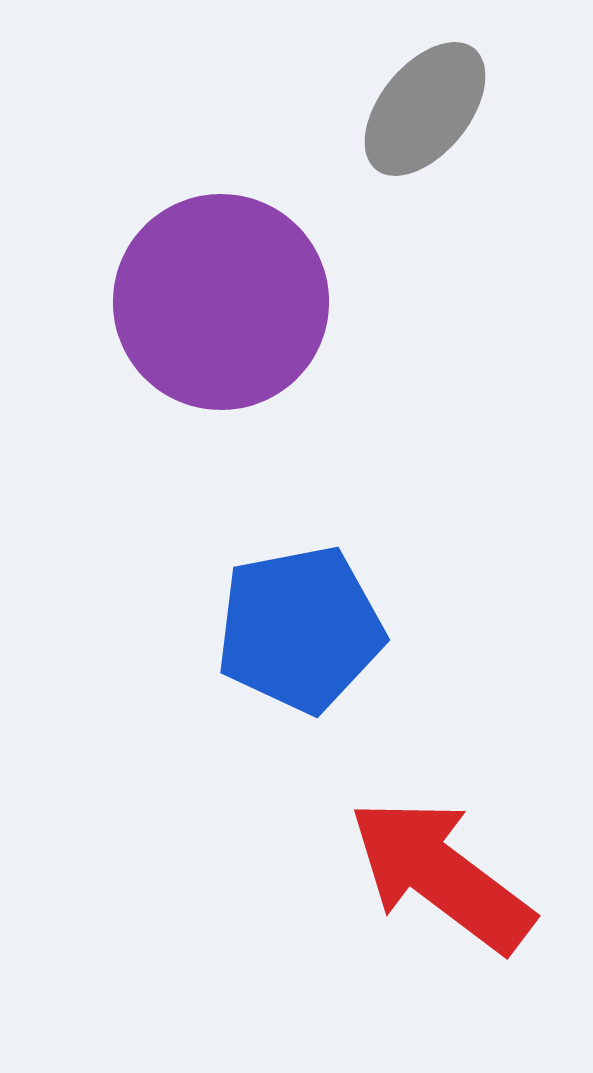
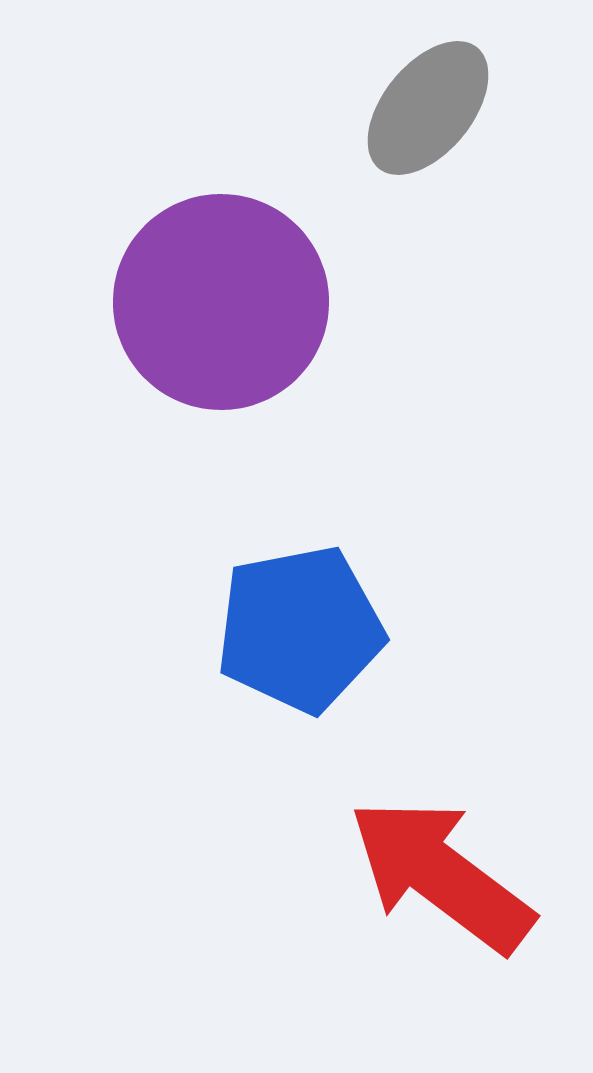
gray ellipse: moved 3 px right, 1 px up
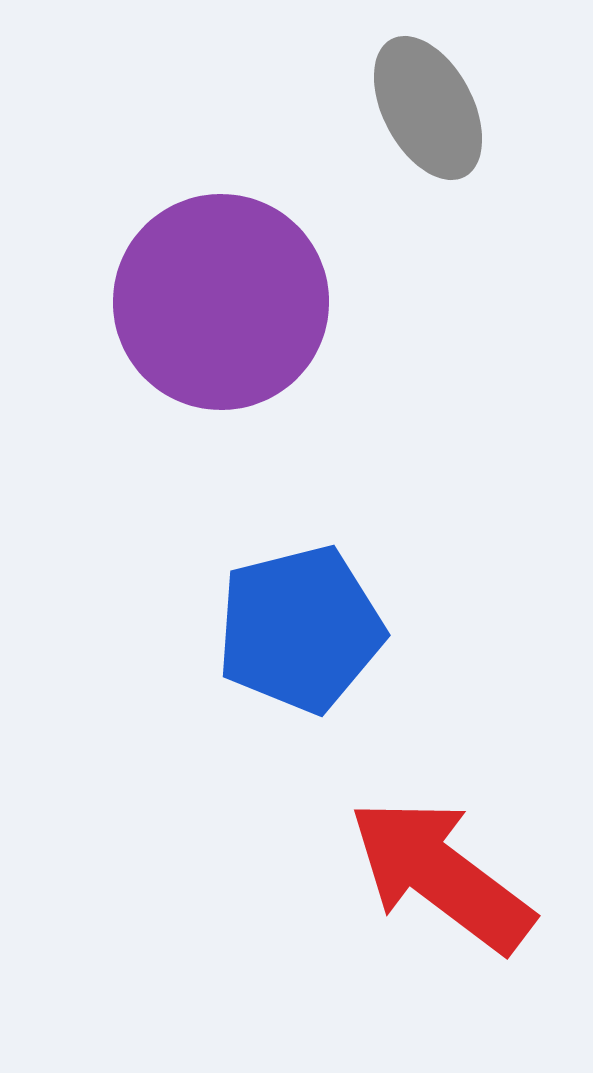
gray ellipse: rotated 67 degrees counterclockwise
blue pentagon: rotated 3 degrees counterclockwise
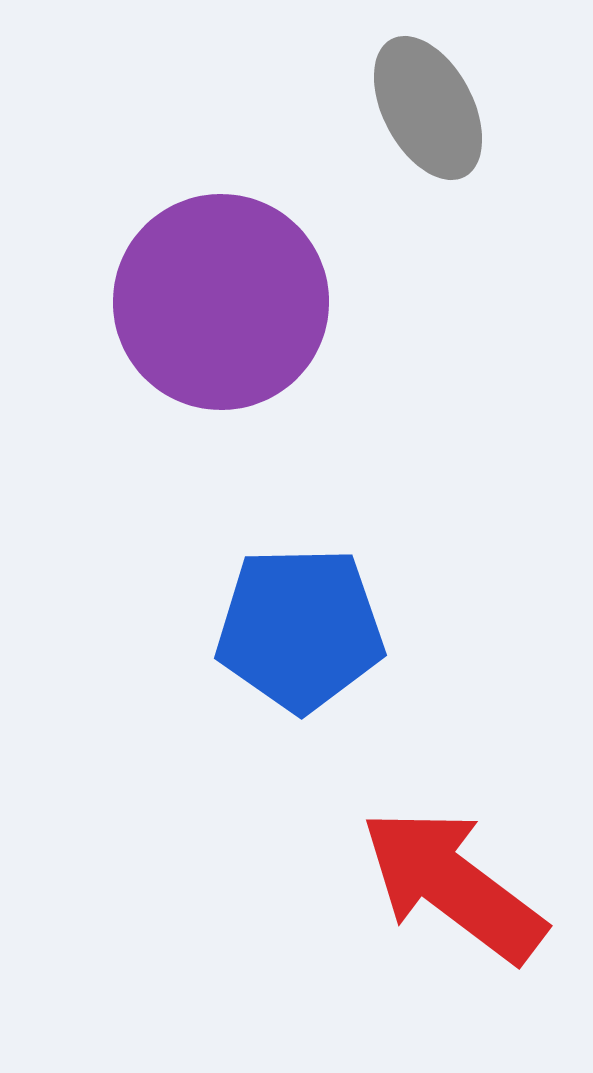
blue pentagon: rotated 13 degrees clockwise
red arrow: moved 12 px right, 10 px down
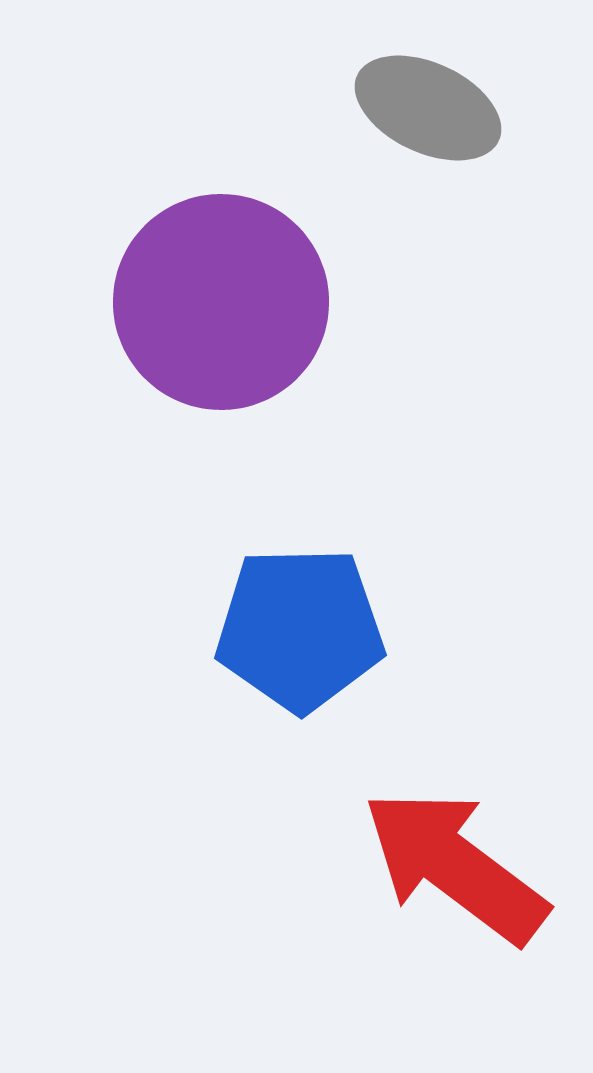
gray ellipse: rotated 37 degrees counterclockwise
red arrow: moved 2 px right, 19 px up
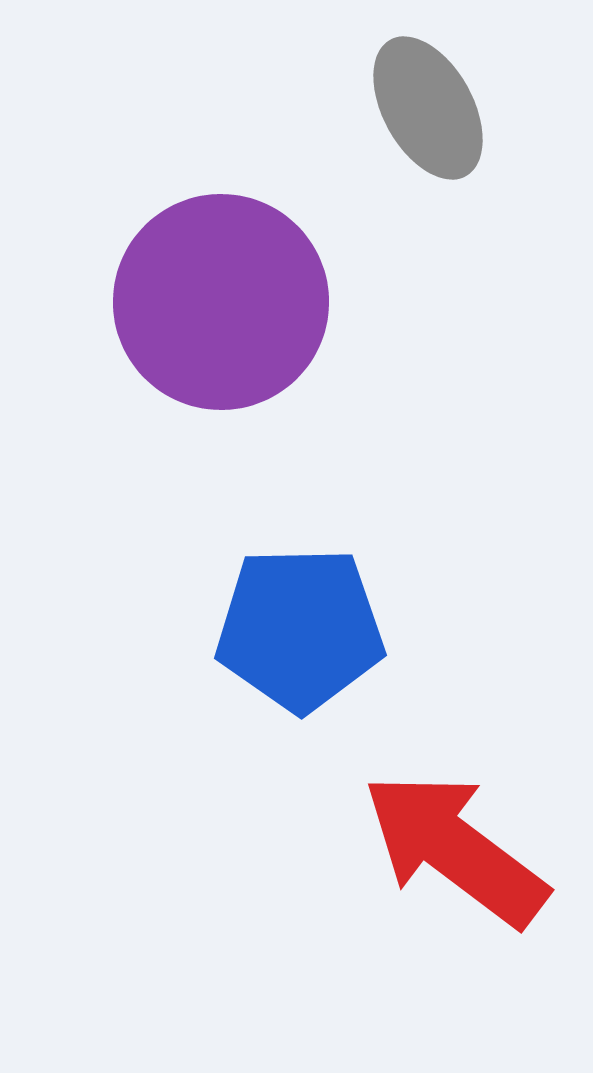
gray ellipse: rotated 36 degrees clockwise
red arrow: moved 17 px up
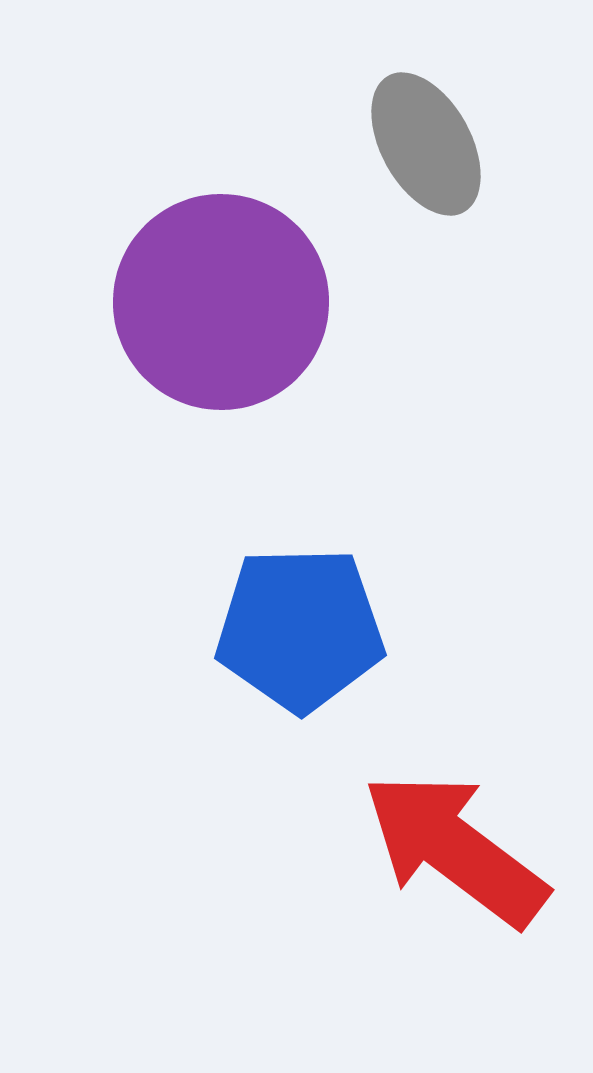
gray ellipse: moved 2 px left, 36 px down
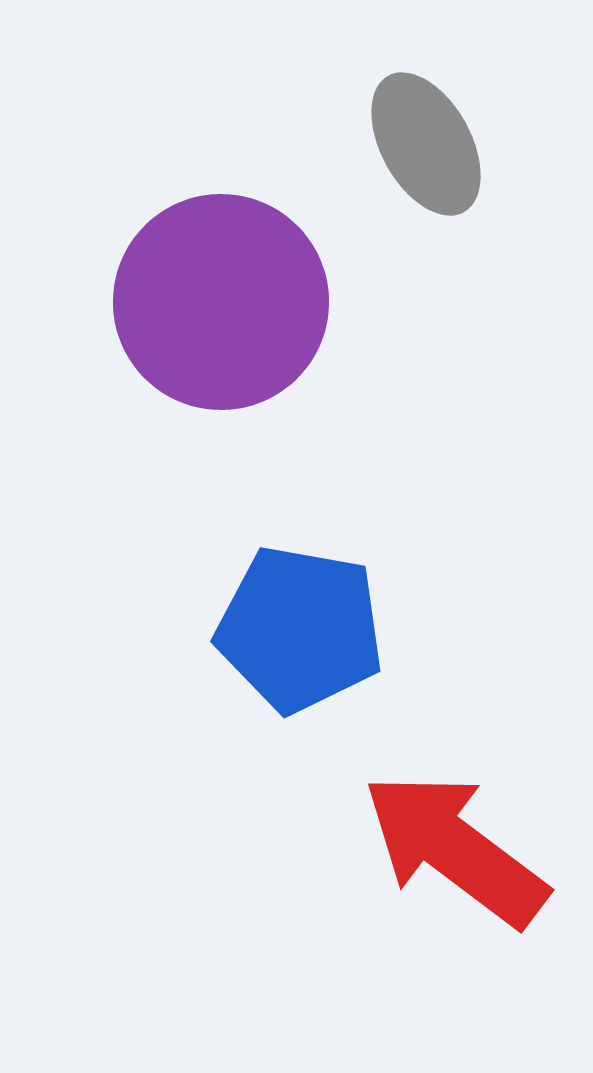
blue pentagon: rotated 11 degrees clockwise
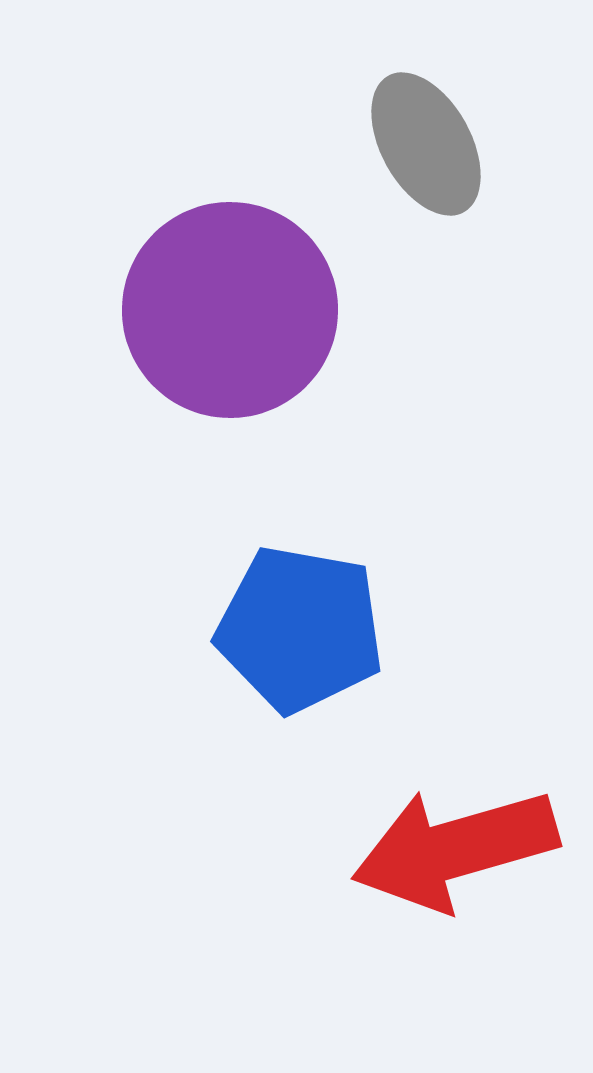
purple circle: moved 9 px right, 8 px down
red arrow: rotated 53 degrees counterclockwise
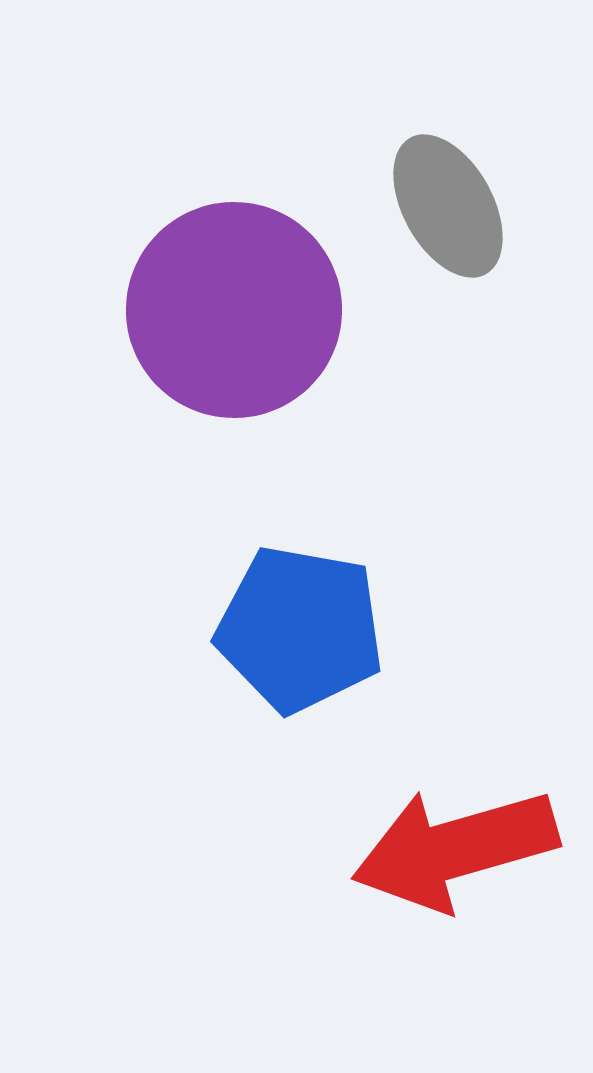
gray ellipse: moved 22 px right, 62 px down
purple circle: moved 4 px right
